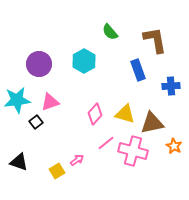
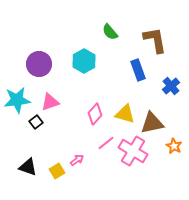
blue cross: rotated 36 degrees counterclockwise
pink cross: rotated 16 degrees clockwise
black triangle: moved 9 px right, 5 px down
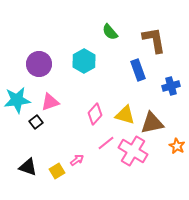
brown L-shape: moved 1 px left
blue cross: rotated 24 degrees clockwise
yellow triangle: moved 1 px down
orange star: moved 3 px right
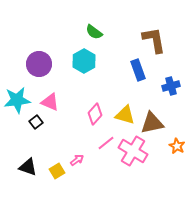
green semicircle: moved 16 px left; rotated 12 degrees counterclockwise
pink triangle: rotated 42 degrees clockwise
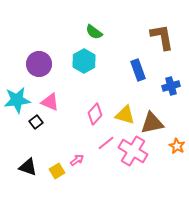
brown L-shape: moved 8 px right, 3 px up
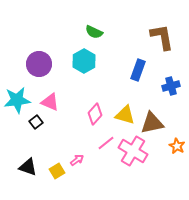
green semicircle: rotated 12 degrees counterclockwise
blue rectangle: rotated 40 degrees clockwise
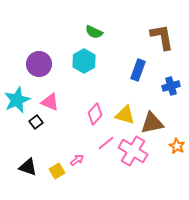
cyan star: rotated 16 degrees counterclockwise
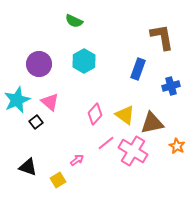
green semicircle: moved 20 px left, 11 px up
blue rectangle: moved 1 px up
pink triangle: rotated 18 degrees clockwise
yellow triangle: rotated 20 degrees clockwise
yellow square: moved 1 px right, 9 px down
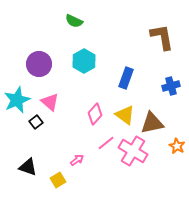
blue rectangle: moved 12 px left, 9 px down
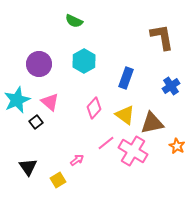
blue cross: rotated 18 degrees counterclockwise
pink diamond: moved 1 px left, 6 px up
black triangle: rotated 36 degrees clockwise
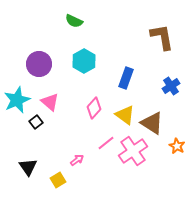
brown triangle: rotated 45 degrees clockwise
pink cross: rotated 24 degrees clockwise
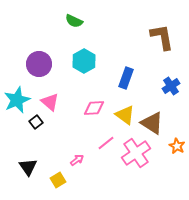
pink diamond: rotated 45 degrees clockwise
pink cross: moved 3 px right, 2 px down
